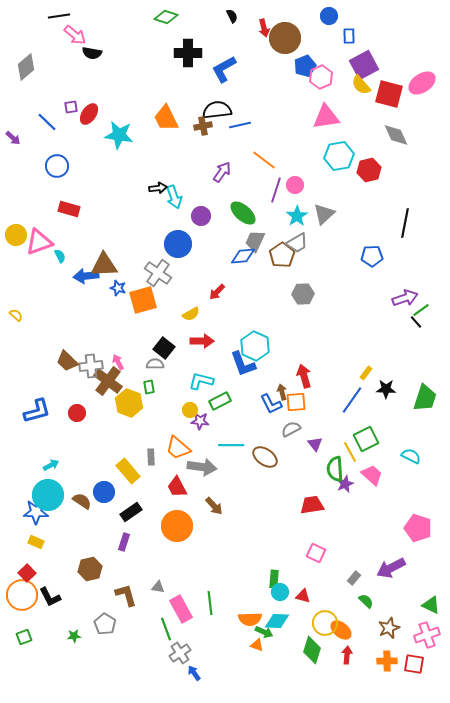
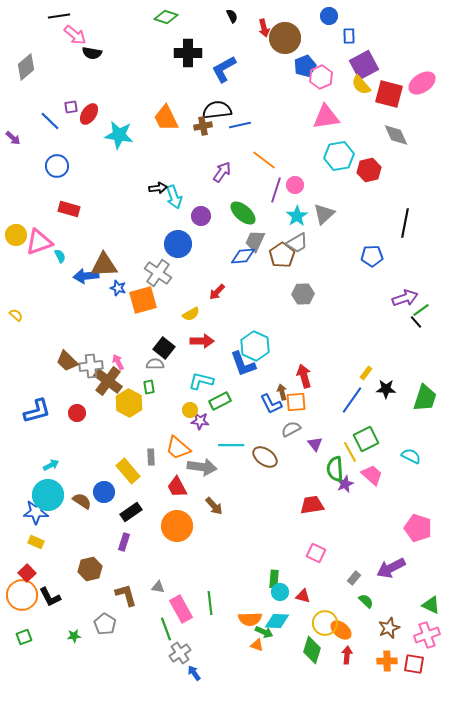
blue line at (47, 122): moved 3 px right, 1 px up
yellow hexagon at (129, 403): rotated 8 degrees clockwise
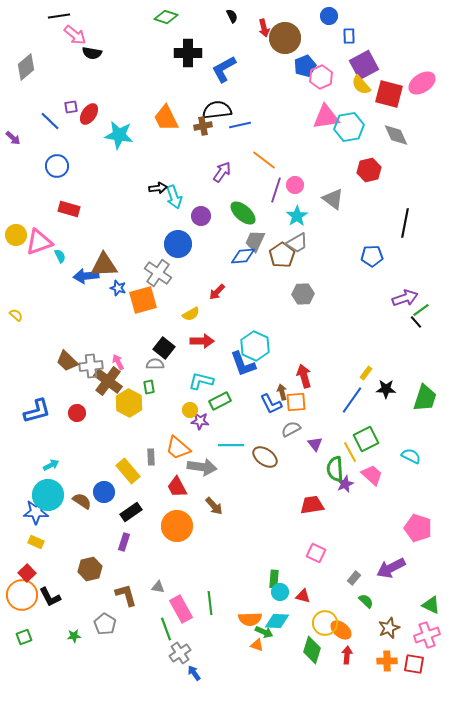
cyan hexagon at (339, 156): moved 10 px right, 29 px up
gray triangle at (324, 214): moved 9 px right, 15 px up; rotated 40 degrees counterclockwise
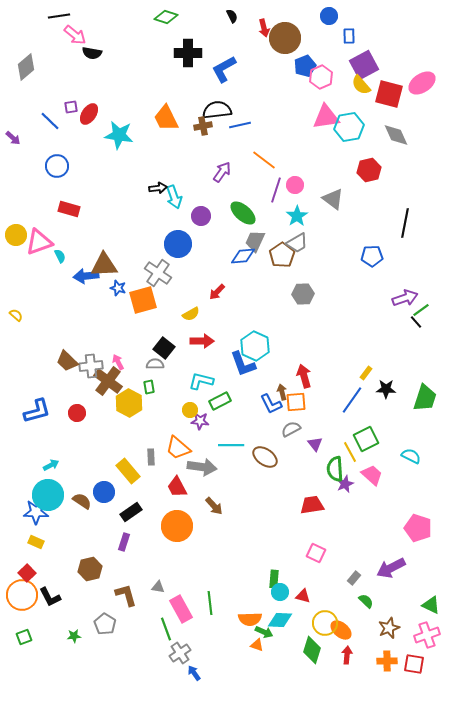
cyan diamond at (277, 621): moved 3 px right, 1 px up
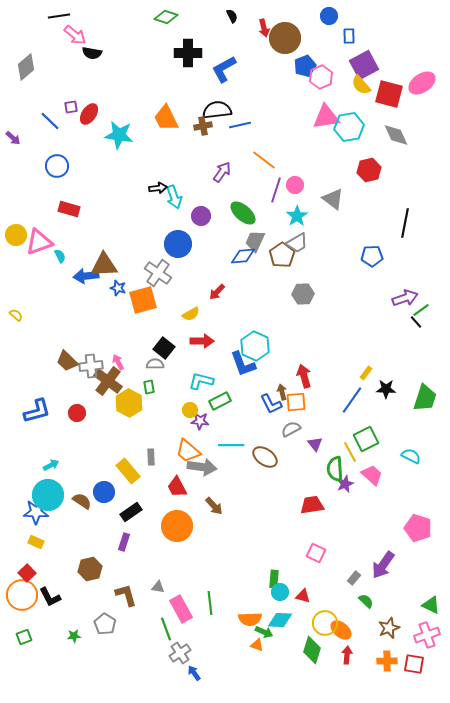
orange trapezoid at (178, 448): moved 10 px right, 3 px down
purple arrow at (391, 568): moved 8 px left, 3 px up; rotated 28 degrees counterclockwise
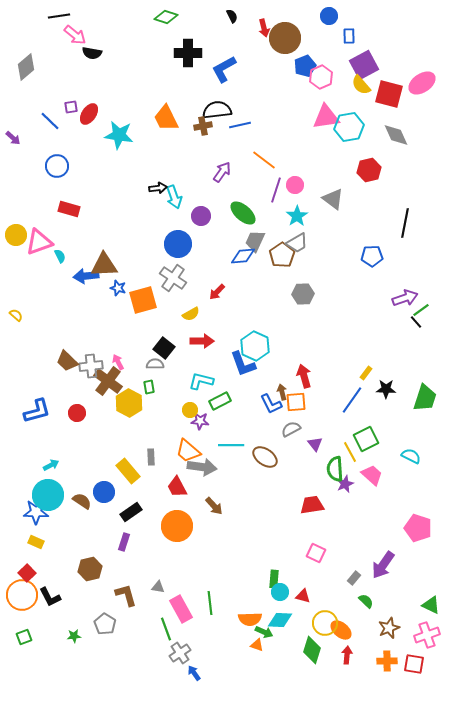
gray cross at (158, 273): moved 15 px right, 5 px down
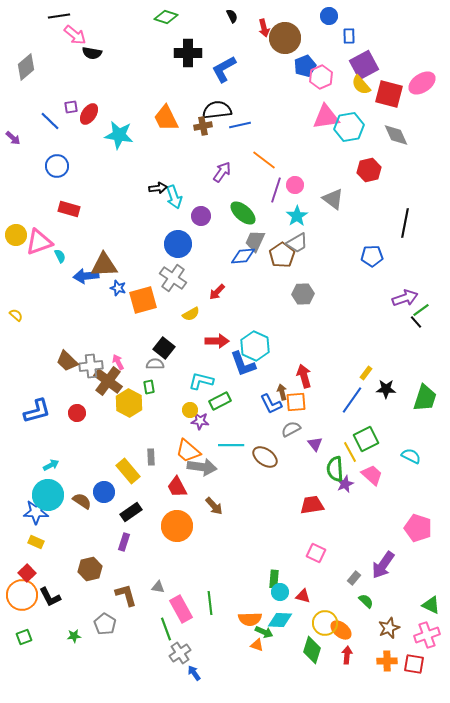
red arrow at (202, 341): moved 15 px right
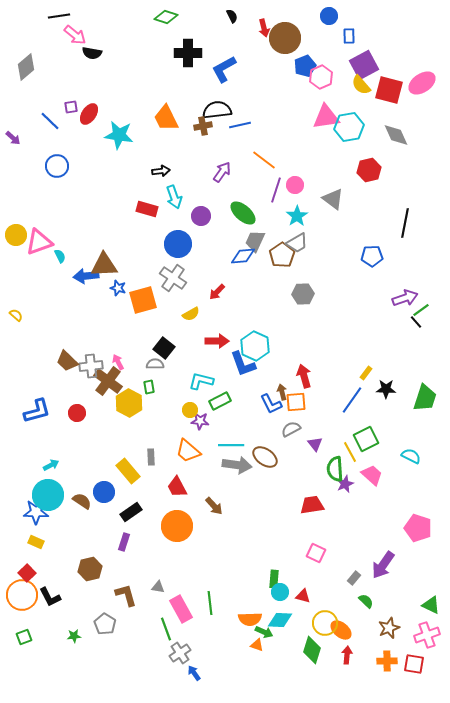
red square at (389, 94): moved 4 px up
black arrow at (158, 188): moved 3 px right, 17 px up
red rectangle at (69, 209): moved 78 px right
gray arrow at (202, 467): moved 35 px right, 2 px up
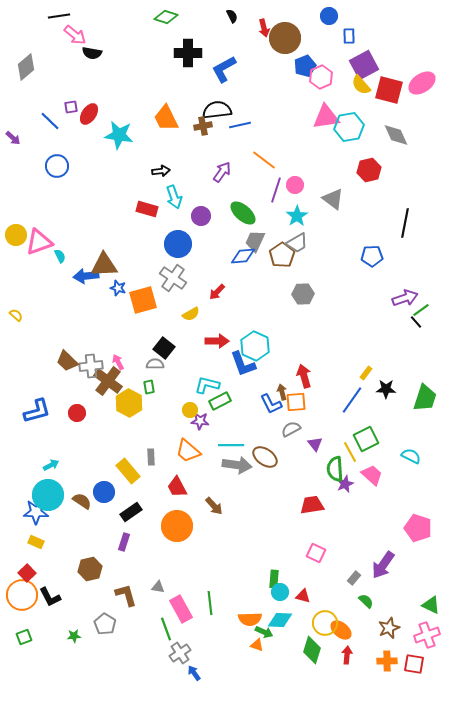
cyan L-shape at (201, 381): moved 6 px right, 4 px down
